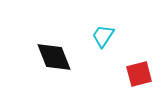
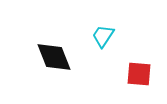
red square: rotated 20 degrees clockwise
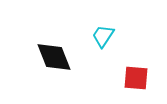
red square: moved 3 px left, 4 px down
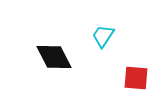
black diamond: rotated 6 degrees counterclockwise
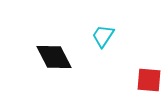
red square: moved 13 px right, 2 px down
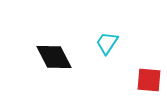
cyan trapezoid: moved 4 px right, 7 px down
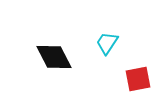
red square: moved 11 px left, 1 px up; rotated 16 degrees counterclockwise
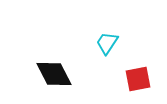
black diamond: moved 17 px down
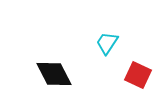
red square: moved 4 px up; rotated 36 degrees clockwise
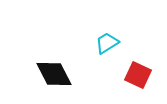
cyan trapezoid: rotated 25 degrees clockwise
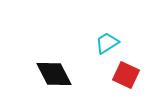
red square: moved 12 px left
